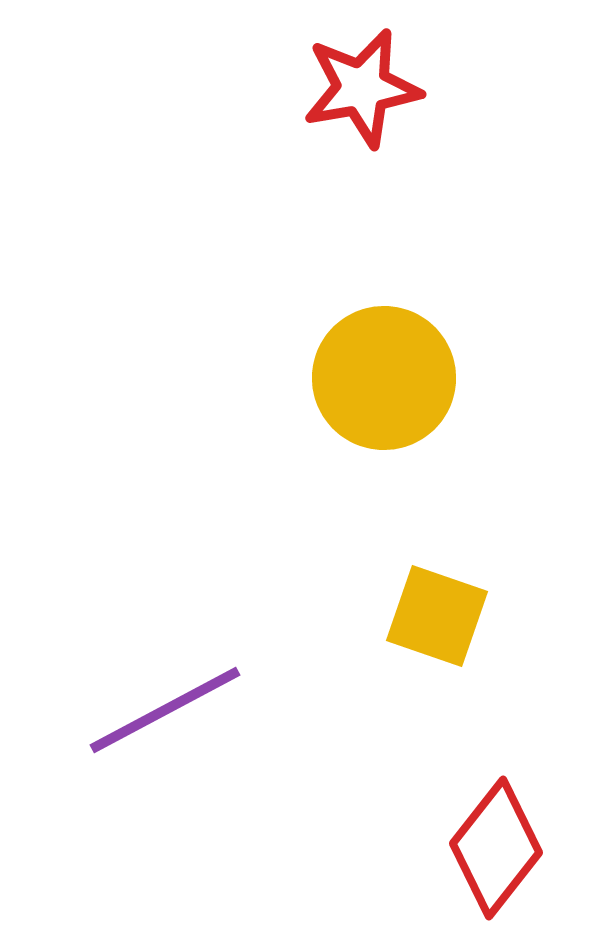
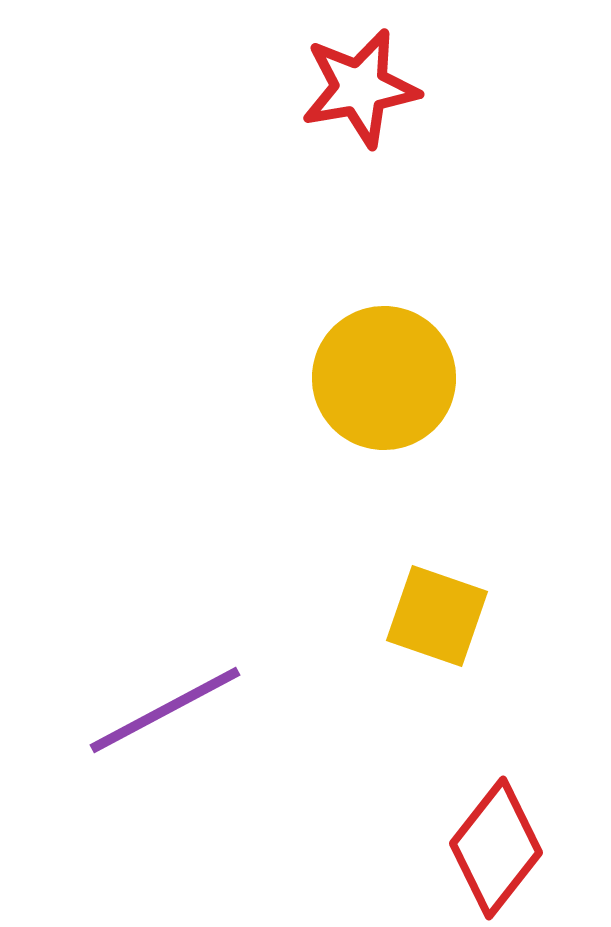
red star: moved 2 px left
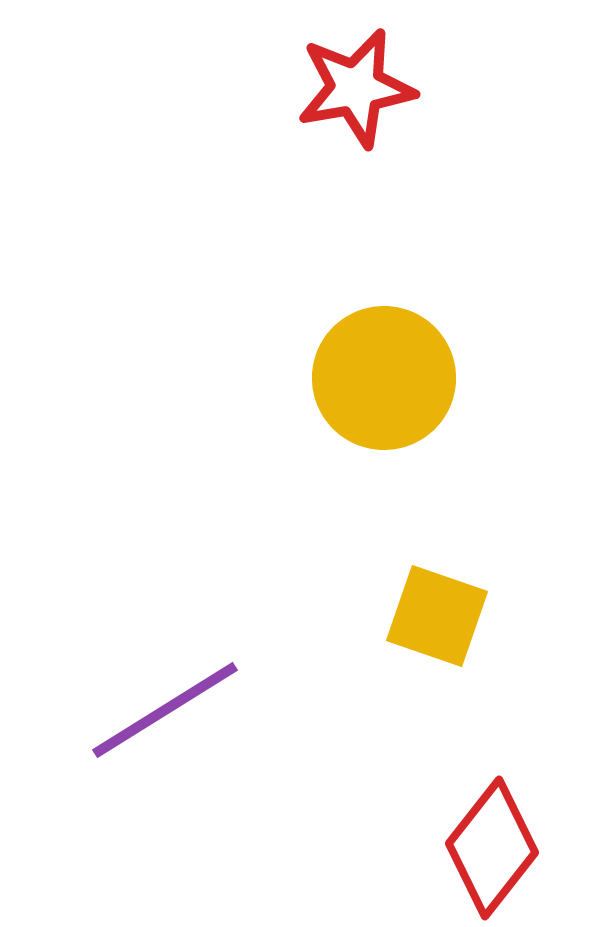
red star: moved 4 px left
purple line: rotated 4 degrees counterclockwise
red diamond: moved 4 px left
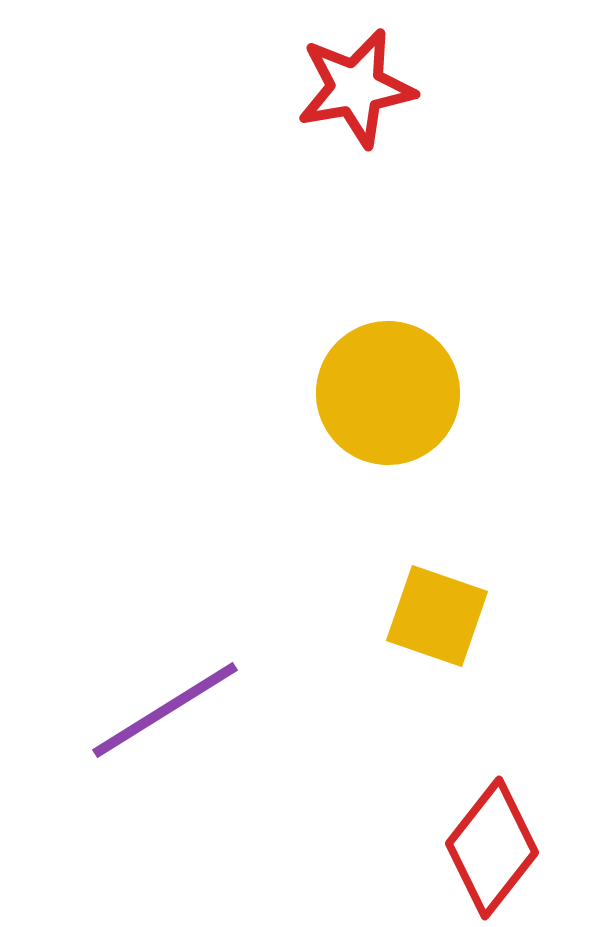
yellow circle: moved 4 px right, 15 px down
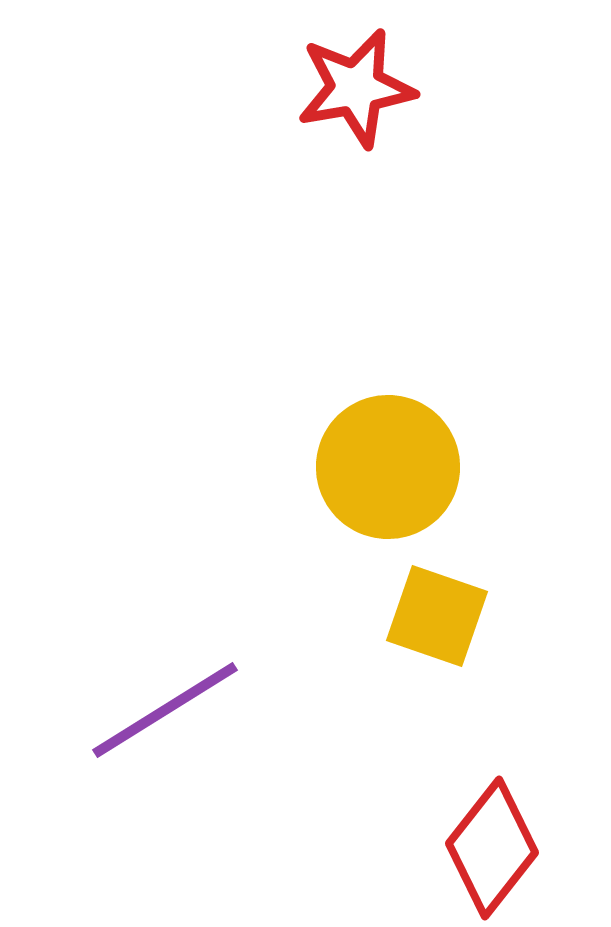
yellow circle: moved 74 px down
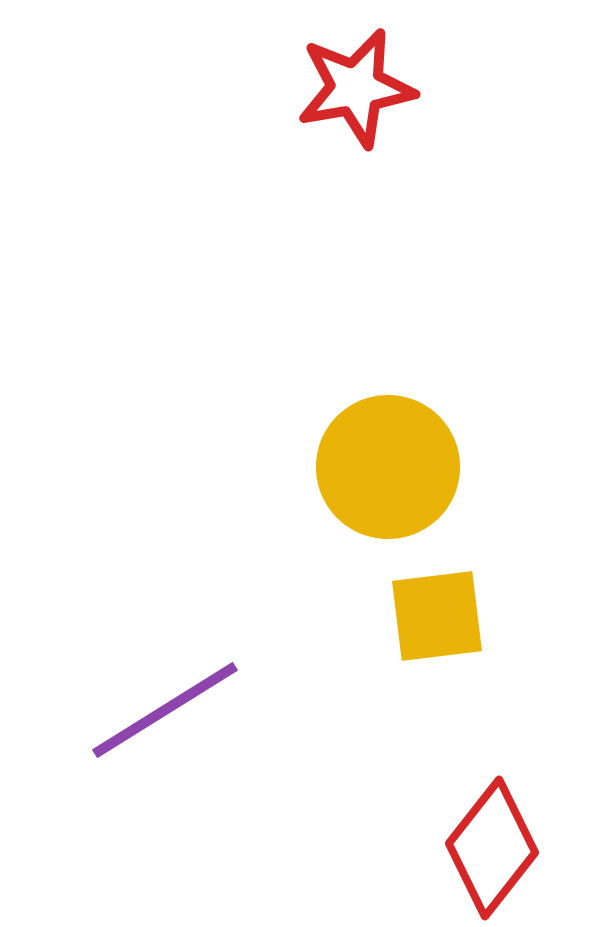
yellow square: rotated 26 degrees counterclockwise
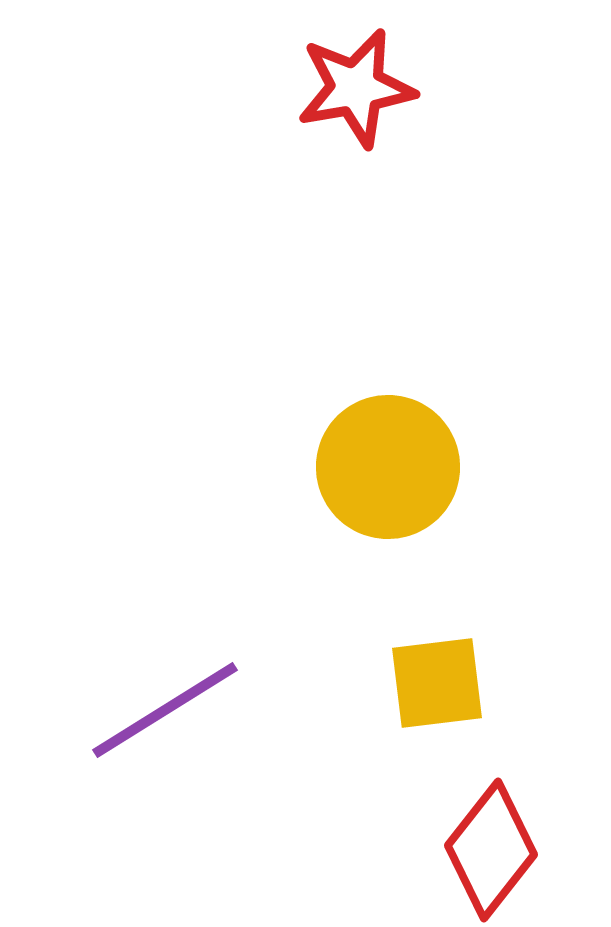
yellow square: moved 67 px down
red diamond: moved 1 px left, 2 px down
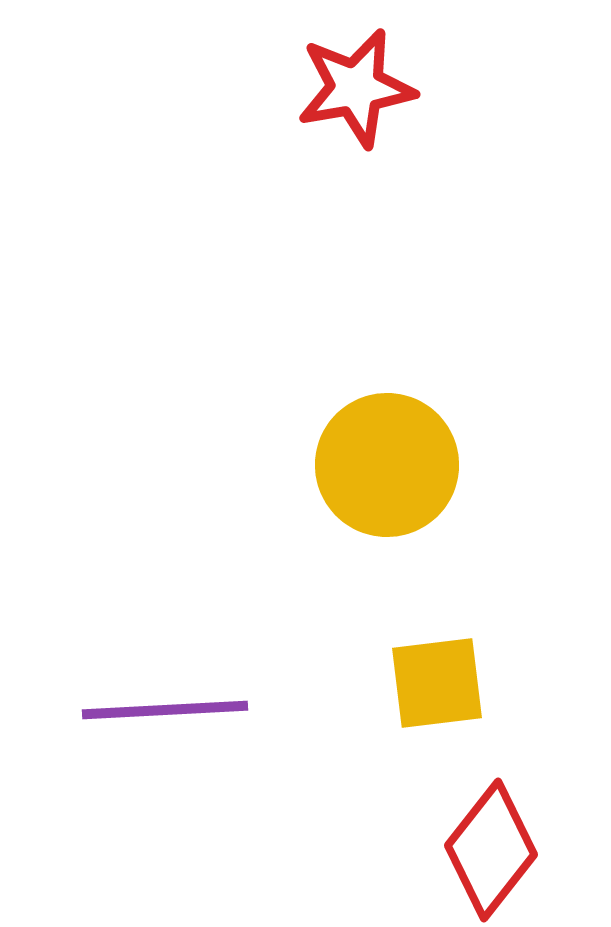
yellow circle: moved 1 px left, 2 px up
purple line: rotated 29 degrees clockwise
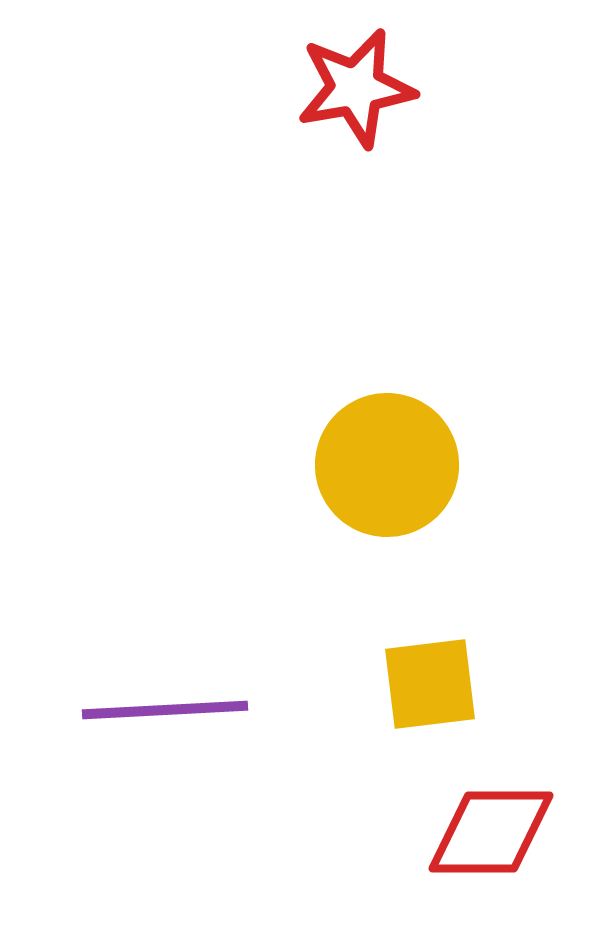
yellow square: moved 7 px left, 1 px down
red diamond: moved 18 px up; rotated 52 degrees clockwise
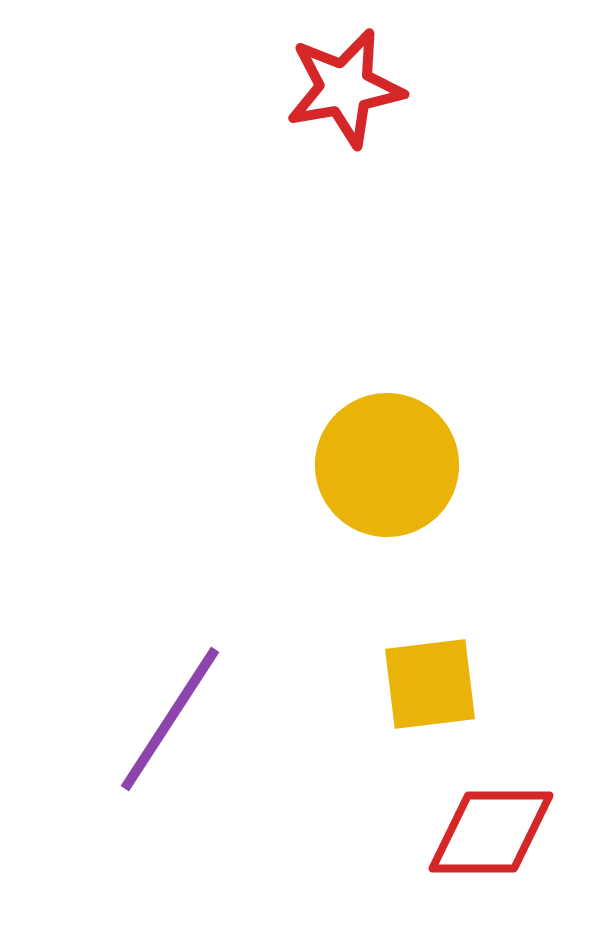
red star: moved 11 px left
purple line: moved 5 px right, 9 px down; rotated 54 degrees counterclockwise
